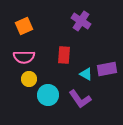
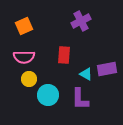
purple cross: rotated 30 degrees clockwise
purple L-shape: rotated 35 degrees clockwise
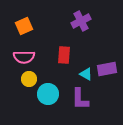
cyan circle: moved 1 px up
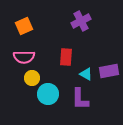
red rectangle: moved 2 px right, 2 px down
purple rectangle: moved 2 px right, 2 px down
yellow circle: moved 3 px right, 1 px up
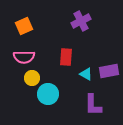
purple L-shape: moved 13 px right, 6 px down
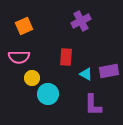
pink semicircle: moved 5 px left
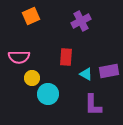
orange square: moved 7 px right, 10 px up
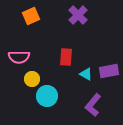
purple cross: moved 3 px left, 6 px up; rotated 18 degrees counterclockwise
yellow circle: moved 1 px down
cyan circle: moved 1 px left, 2 px down
purple L-shape: rotated 40 degrees clockwise
